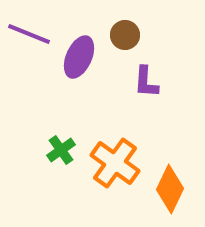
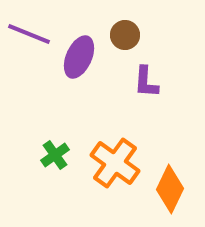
green cross: moved 6 px left, 5 px down
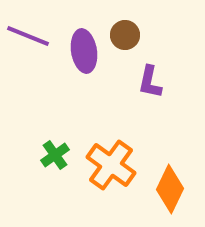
purple line: moved 1 px left, 2 px down
purple ellipse: moved 5 px right, 6 px up; rotated 33 degrees counterclockwise
purple L-shape: moved 4 px right; rotated 8 degrees clockwise
orange cross: moved 4 px left, 2 px down
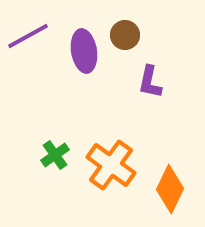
purple line: rotated 51 degrees counterclockwise
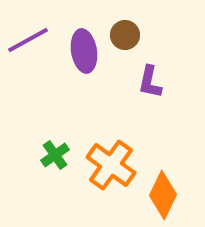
purple line: moved 4 px down
orange diamond: moved 7 px left, 6 px down
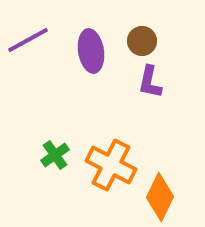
brown circle: moved 17 px right, 6 px down
purple ellipse: moved 7 px right
orange cross: rotated 9 degrees counterclockwise
orange diamond: moved 3 px left, 2 px down
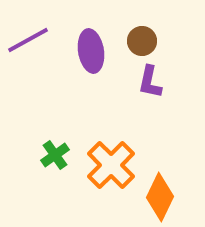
orange cross: rotated 18 degrees clockwise
